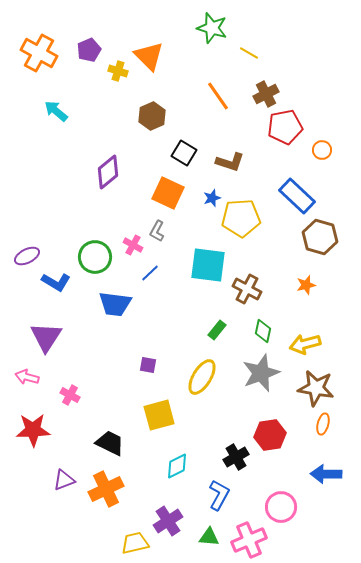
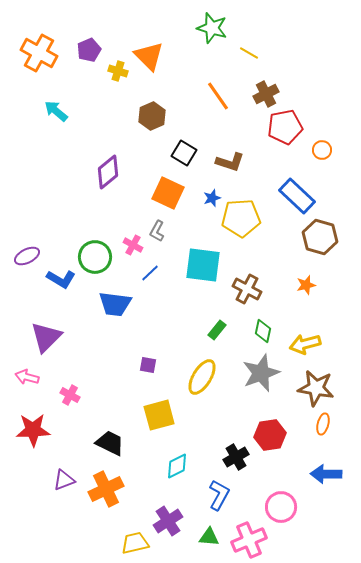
cyan square at (208, 265): moved 5 px left
blue L-shape at (56, 282): moved 5 px right, 3 px up
purple triangle at (46, 337): rotated 12 degrees clockwise
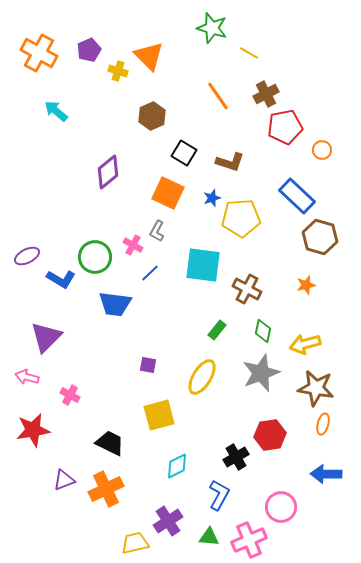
red star at (33, 430): rotated 8 degrees counterclockwise
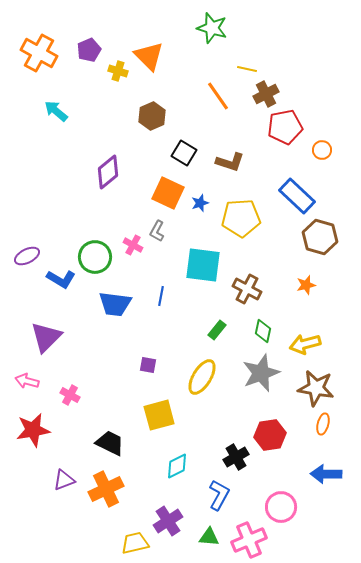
yellow line at (249, 53): moved 2 px left, 16 px down; rotated 18 degrees counterclockwise
blue star at (212, 198): moved 12 px left, 5 px down
blue line at (150, 273): moved 11 px right, 23 px down; rotated 36 degrees counterclockwise
pink arrow at (27, 377): moved 4 px down
